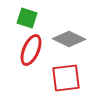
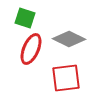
green square: moved 2 px left
red ellipse: moved 1 px up
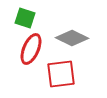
gray diamond: moved 3 px right, 1 px up
red square: moved 5 px left, 4 px up
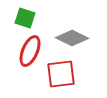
red ellipse: moved 1 px left, 2 px down
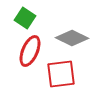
green square: rotated 15 degrees clockwise
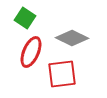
red ellipse: moved 1 px right, 1 px down
red square: moved 1 px right
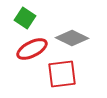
red ellipse: moved 1 px right, 3 px up; rotated 40 degrees clockwise
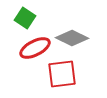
red ellipse: moved 3 px right, 1 px up
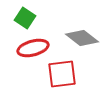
gray diamond: moved 10 px right; rotated 12 degrees clockwise
red ellipse: moved 2 px left; rotated 12 degrees clockwise
